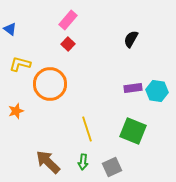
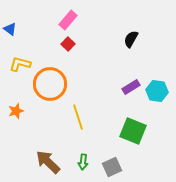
purple rectangle: moved 2 px left, 1 px up; rotated 24 degrees counterclockwise
yellow line: moved 9 px left, 12 px up
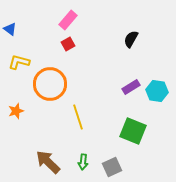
red square: rotated 16 degrees clockwise
yellow L-shape: moved 1 px left, 2 px up
